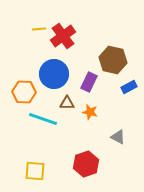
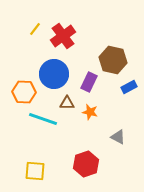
yellow line: moved 4 px left; rotated 48 degrees counterclockwise
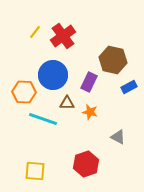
yellow line: moved 3 px down
blue circle: moved 1 px left, 1 px down
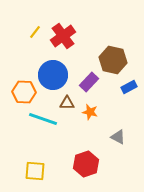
purple rectangle: rotated 18 degrees clockwise
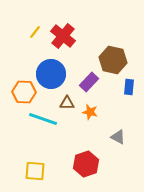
red cross: rotated 15 degrees counterclockwise
blue circle: moved 2 px left, 1 px up
blue rectangle: rotated 56 degrees counterclockwise
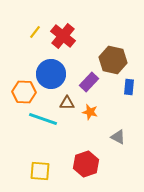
yellow square: moved 5 px right
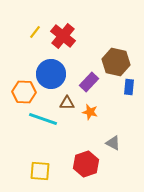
brown hexagon: moved 3 px right, 2 px down
gray triangle: moved 5 px left, 6 px down
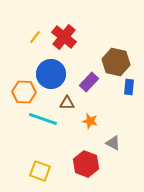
yellow line: moved 5 px down
red cross: moved 1 px right, 1 px down
orange star: moved 9 px down
red hexagon: rotated 20 degrees counterclockwise
yellow square: rotated 15 degrees clockwise
